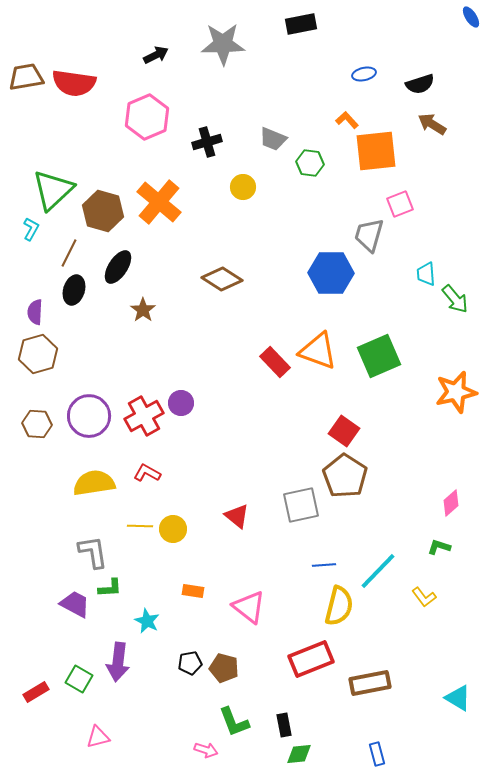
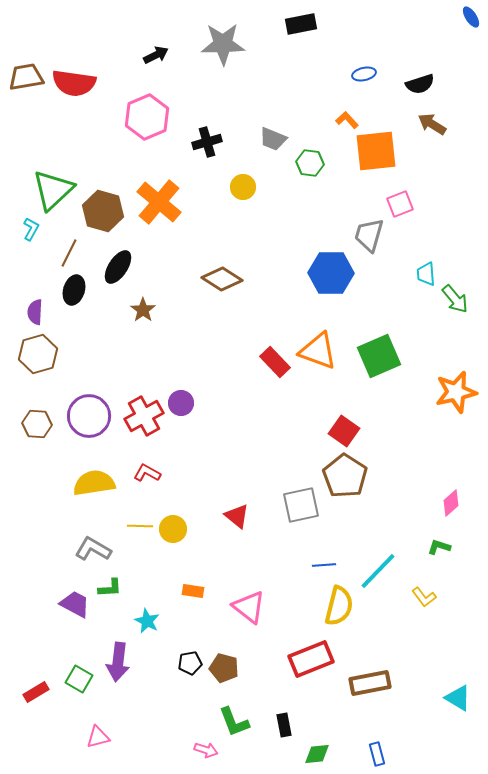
gray L-shape at (93, 552): moved 3 px up; rotated 51 degrees counterclockwise
green diamond at (299, 754): moved 18 px right
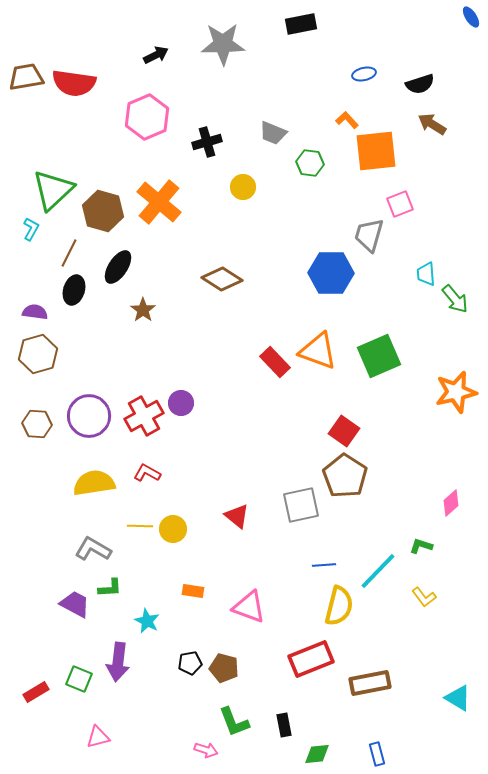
gray trapezoid at (273, 139): moved 6 px up
purple semicircle at (35, 312): rotated 95 degrees clockwise
green L-shape at (439, 547): moved 18 px left, 1 px up
pink triangle at (249, 607): rotated 18 degrees counterclockwise
green square at (79, 679): rotated 8 degrees counterclockwise
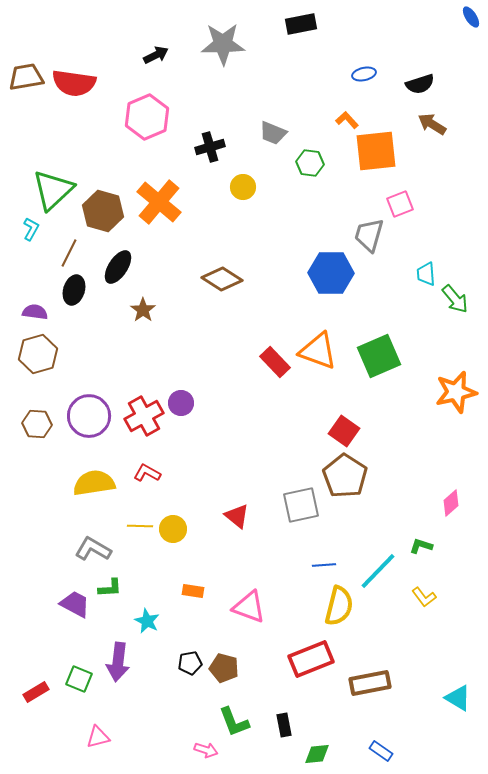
black cross at (207, 142): moved 3 px right, 5 px down
blue rectangle at (377, 754): moved 4 px right, 3 px up; rotated 40 degrees counterclockwise
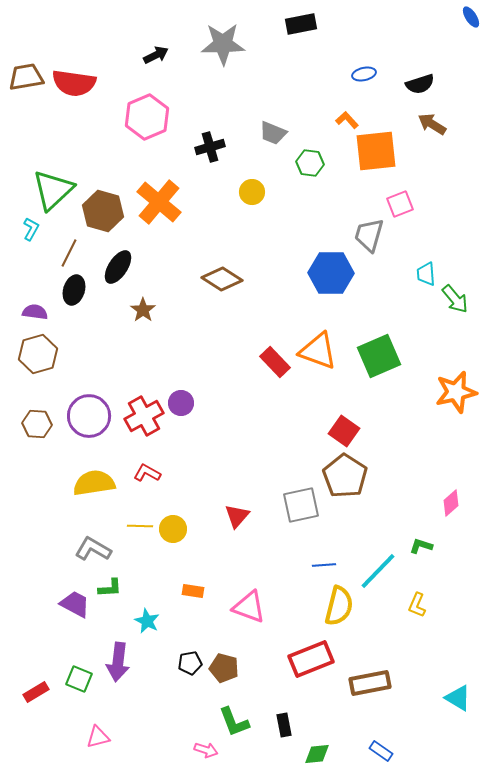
yellow circle at (243, 187): moved 9 px right, 5 px down
red triangle at (237, 516): rotated 32 degrees clockwise
yellow L-shape at (424, 597): moved 7 px left, 8 px down; rotated 60 degrees clockwise
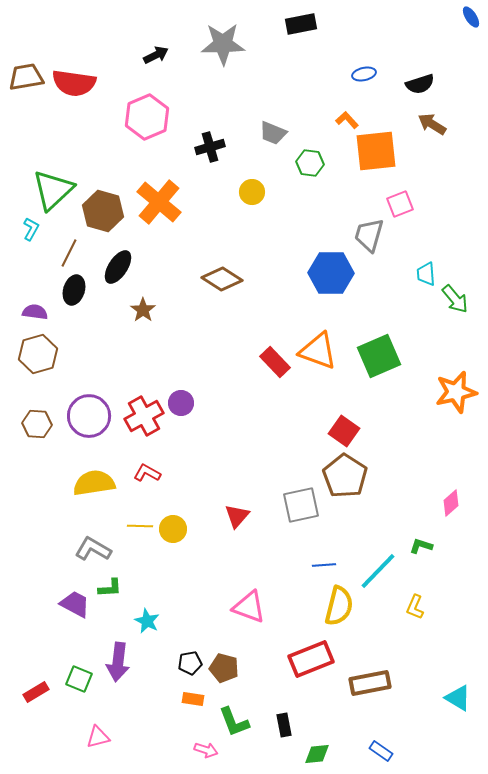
orange rectangle at (193, 591): moved 108 px down
yellow L-shape at (417, 605): moved 2 px left, 2 px down
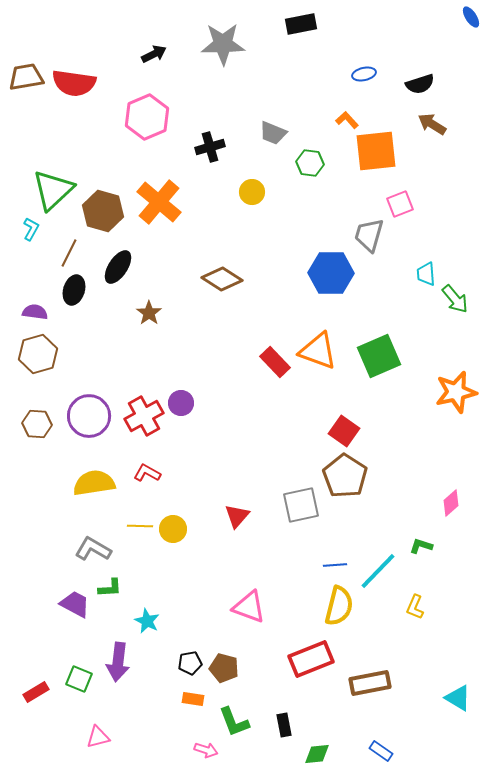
black arrow at (156, 55): moved 2 px left, 1 px up
brown star at (143, 310): moved 6 px right, 3 px down
blue line at (324, 565): moved 11 px right
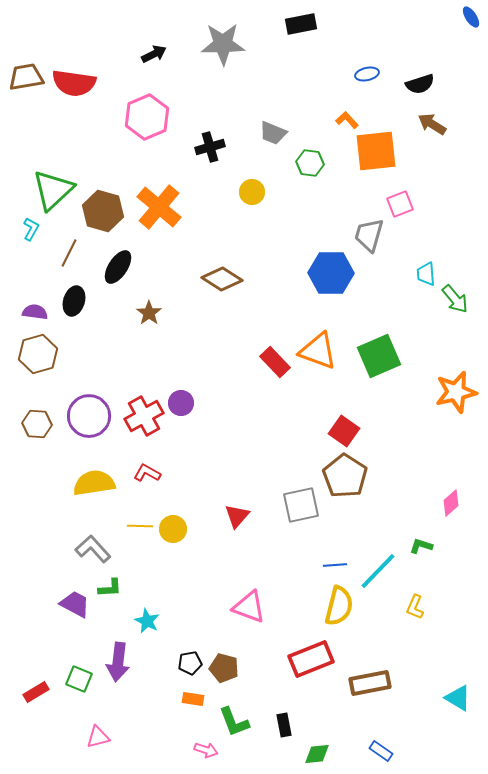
blue ellipse at (364, 74): moved 3 px right
orange cross at (159, 202): moved 5 px down
black ellipse at (74, 290): moved 11 px down
gray L-shape at (93, 549): rotated 18 degrees clockwise
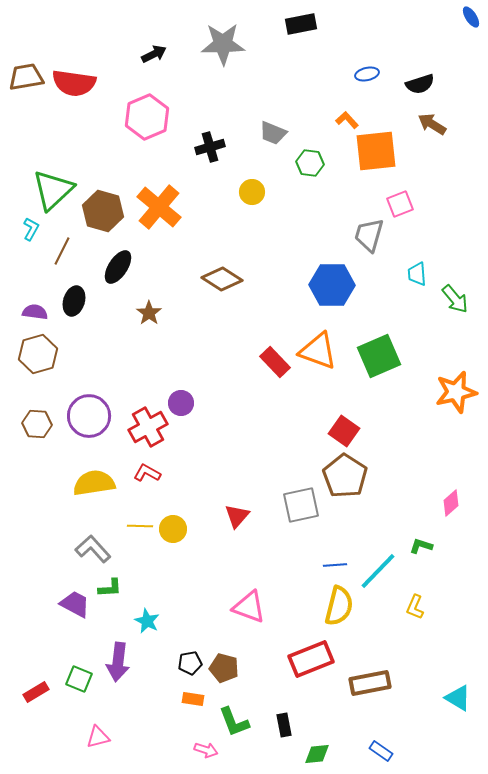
brown line at (69, 253): moved 7 px left, 2 px up
blue hexagon at (331, 273): moved 1 px right, 12 px down
cyan trapezoid at (426, 274): moved 9 px left
red cross at (144, 416): moved 4 px right, 11 px down
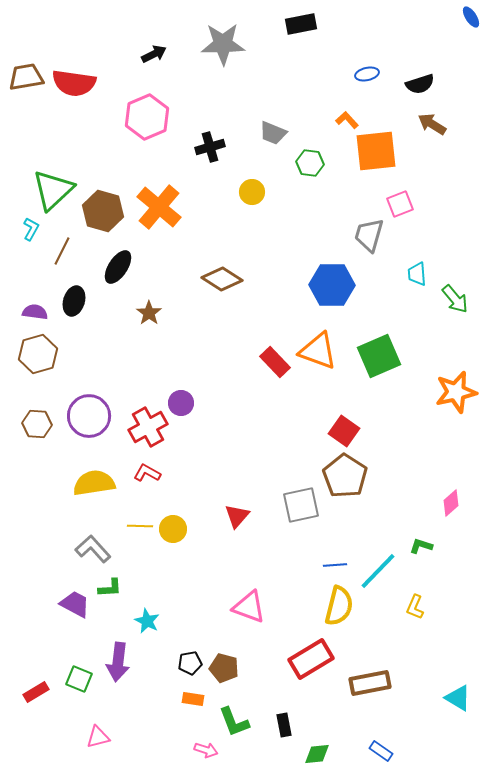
red rectangle at (311, 659): rotated 9 degrees counterclockwise
